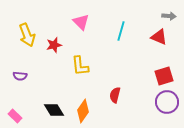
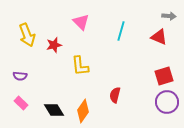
pink rectangle: moved 6 px right, 13 px up
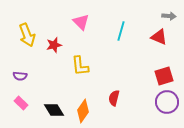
red semicircle: moved 1 px left, 3 px down
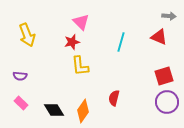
cyan line: moved 11 px down
red star: moved 18 px right, 3 px up
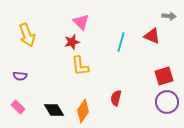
red triangle: moved 7 px left, 1 px up
red semicircle: moved 2 px right
pink rectangle: moved 3 px left, 4 px down
